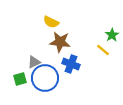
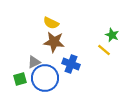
yellow semicircle: moved 1 px down
green star: rotated 16 degrees counterclockwise
brown star: moved 6 px left
yellow line: moved 1 px right
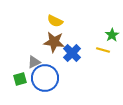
yellow semicircle: moved 4 px right, 2 px up
green star: rotated 16 degrees clockwise
yellow line: moved 1 px left; rotated 24 degrees counterclockwise
blue cross: moved 1 px right, 11 px up; rotated 24 degrees clockwise
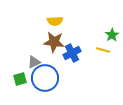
yellow semicircle: rotated 28 degrees counterclockwise
blue cross: rotated 18 degrees clockwise
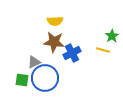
green star: moved 1 px down
green square: moved 2 px right, 1 px down; rotated 24 degrees clockwise
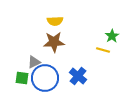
brown star: rotated 10 degrees counterclockwise
blue cross: moved 6 px right, 23 px down; rotated 24 degrees counterclockwise
green square: moved 2 px up
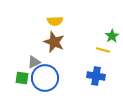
brown star: rotated 25 degrees clockwise
blue cross: moved 18 px right; rotated 30 degrees counterclockwise
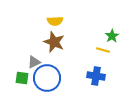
blue circle: moved 2 px right
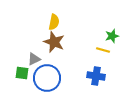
yellow semicircle: moved 1 px left, 1 px down; rotated 77 degrees counterclockwise
green star: rotated 16 degrees clockwise
gray triangle: moved 3 px up
green square: moved 5 px up
